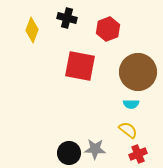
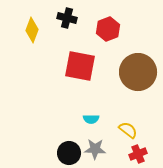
cyan semicircle: moved 40 px left, 15 px down
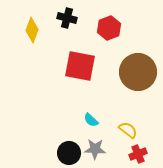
red hexagon: moved 1 px right, 1 px up
cyan semicircle: moved 1 px down; rotated 42 degrees clockwise
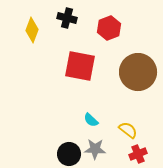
black circle: moved 1 px down
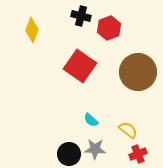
black cross: moved 14 px right, 2 px up
red square: rotated 24 degrees clockwise
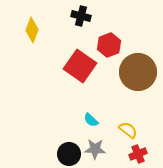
red hexagon: moved 17 px down
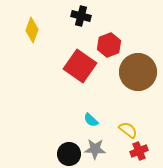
red cross: moved 1 px right, 3 px up
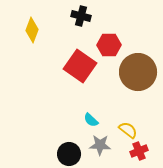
red hexagon: rotated 20 degrees clockwise
gray star: moved 5 px right, 4 px up
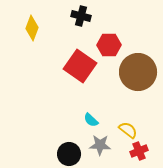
yellow diamond: moved 2 px up
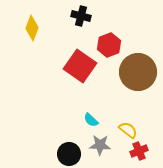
red hexagon: rotated 20 degrees counterclockwise
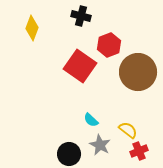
gray star: rotated 25 degrees clockwise
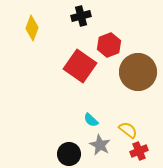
black cross: rotated 30 degrees counterclockwise
